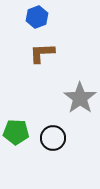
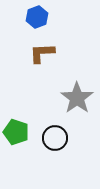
gray star: moved 3 px left
green pentagon: rotated 15 degrees clockwise
black circle: moved 2 px right
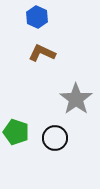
blue hexagon: rotated 15 degrees counterclockwise
brown L-shape: rotated 28 degrees clockwise
gray star: moved 1 px left, 1 px down
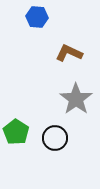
blue hexagon: rotated 20 degrees counterclockwise
brown L-shape: moved 27 px right
green pentagon: rotated 15 degrees clockwise
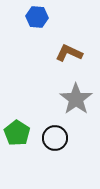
green pentagon: moved 1 px right, 1 px down
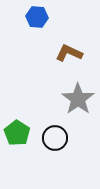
gray star: moved 2 px right
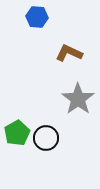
green pentagon: rotated 10 degrees clockwise
black circle: moved 9 px left
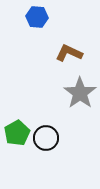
gray star: moved 2 px right, 6 px up
